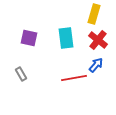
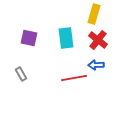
blue arrow: rotated 133 degrees counterclockwise
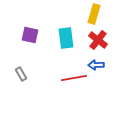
purple square: moved 1 px right, 3 px up
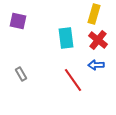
purple square: moved 12 px left, 14 px up
red line: moved 1 px left, 2 px down; rotated 65 degrees clockwise
